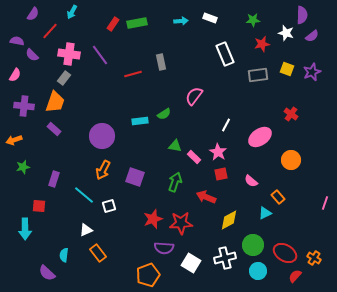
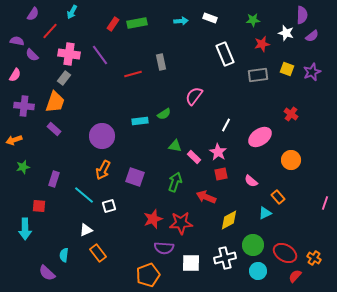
white square at (191, 263): rotated 30 degrees counterclockwise
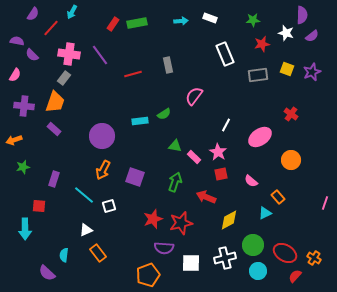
red line at (50, 31): moved 1 px right, 3 px up
gray rectangle at (161, 62): moved 7 px right, 3 px down
red star at (181, 223): rotated 10 degrees counterclockwise
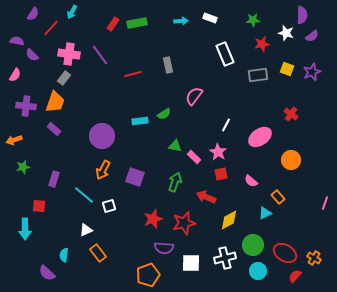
purple cross at (24, 106): moved 2 px right
red star at (181, 223): moved 3 px right
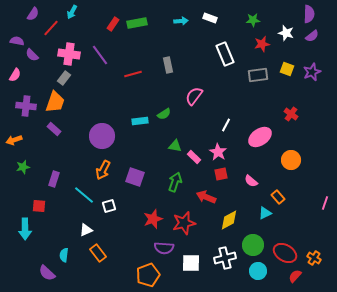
purple semicircle at (302, 15): moved 7 px right, 1 px up
